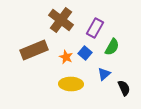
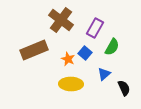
orange star: moved 2 px right, 2 px down
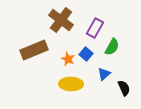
blue square: moved 1 px right, 1 px down
